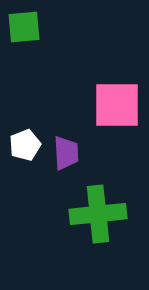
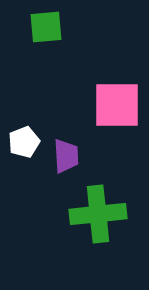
green square: moved 22 px right
white pentagon: moved 1 px left, 3 px up
purple trapezoid: moved 3 px down
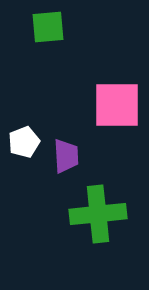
green square: moved 2 px right
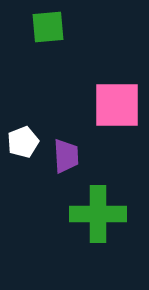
white pentagon: moved 1 px left
green cross: rotated 6 degrees clockwise
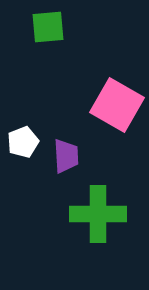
pink square: rotated 30 degrees clockwise
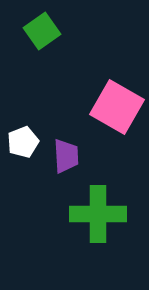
green square: moved 6 px left, 4 px down; rotated 30 degrees counterclockwise
pink square: moved 2 px down
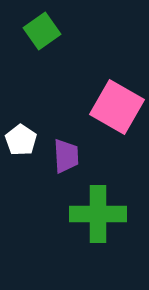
white pentagon: moved 2 px left, 2 px up; rotated 16 degrees counterclockwise
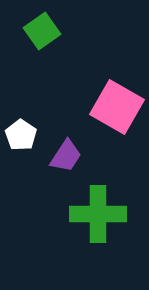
white pentagon: moved 5 px up
purple trapezoid: rotated 36 degrees clockwise
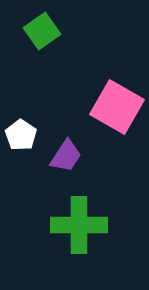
green cross: moved 19 px left, 11 px down
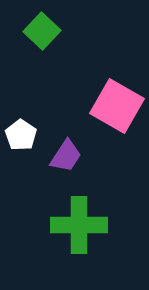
green square: rotated 12 degrees counterclockwise
pink square: moved 1 px up
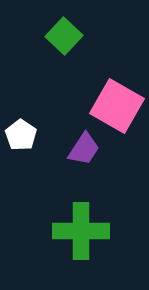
green square: moved 22 px right, 5 px down
purple trapezoid: moved 18 px right, 7 px up
green cross: moved 2 px right, 6 px down
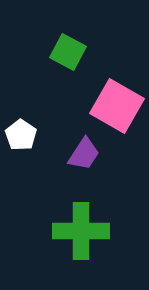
green square: moved 4 px right, 16 px down; rotated 15 degrees counterclockwise
purple trapezoid: moved 5 px down
